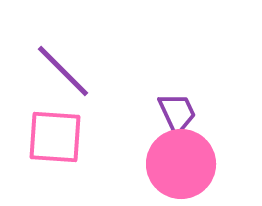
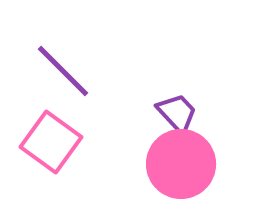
purple trapezoid: rotated 18 degrees counterclockwise
pink square: moved 4 px left, 5 px down; rotated 32 degrees clockwise
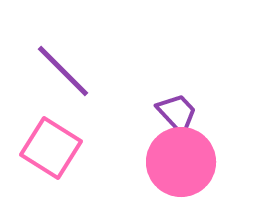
pink square: moved 6 px down; rotated 4 degrees counterclockwise
pink circle: moved 2 px up
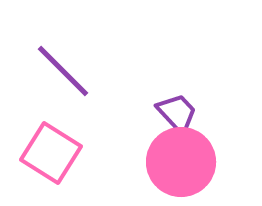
pink square: moved 5 px down
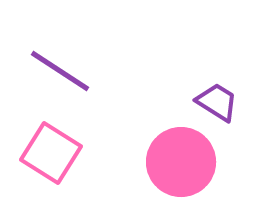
purple line: moved 3 px left; rotated 12 degrees counterclockwise
purple trapezoid: moved 40 px right, 11 px up; rotated 15 degrees counterclockwise
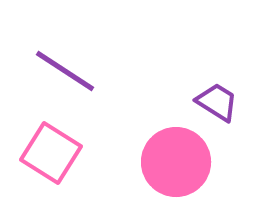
purple line: moved 5 px right
pink circle: moved 5 px left
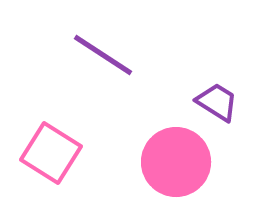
purple line: moved 38 px right, 16 px up
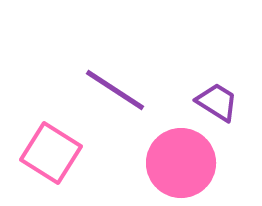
purple line: moved 12 px right, 35 px down
pink circle: moved 5 px right, 1 px down
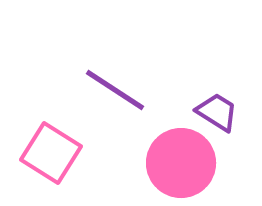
purple trapezoid: moved 10 px down
